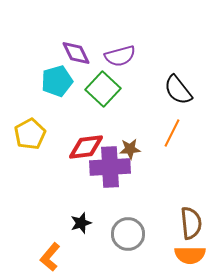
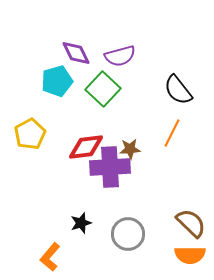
brown semicircle: rotated 40 degrees counterclockwise
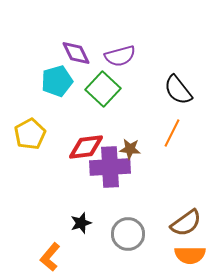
brown star: rotated 10 degrees clockwise
brown semicircle: moved 5 px left; rotated 100 degrees clockwise
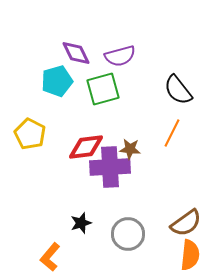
green square: rotated 32 degrees clockwise
yellow pentagon: rotated 16 degrees counterclockwise
orange semicircle: rotated 84 degrees counterclockwise
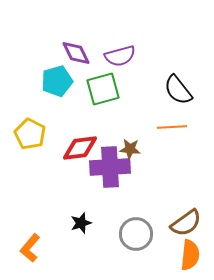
orange line: moved 6 px up; rotated 60 degrees clockwise
red diamond: moved 6 px left, 1 px down
gray circle: moved 8 px right
orange L-shape: moved 20 px left, 9 px up
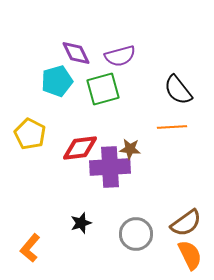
orange semicircle: rotated 32 degrees counterclockwise
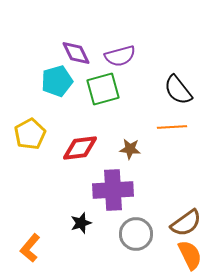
yellow pentagon: rotated 16 degrees clockwise
purple cross: moved 3 px right, 23 px down
